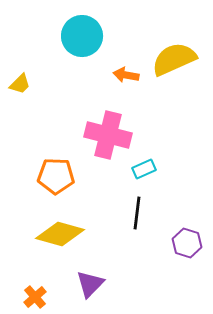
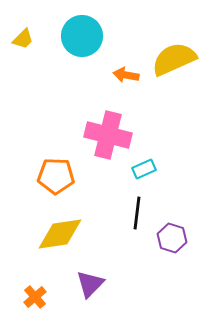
yellow trapezoid: moved 3 px right, 45 px up
yellow diamond: rotated 24 degrees counterclockwise
purple hexagon: moved 15 px left, 5 px up
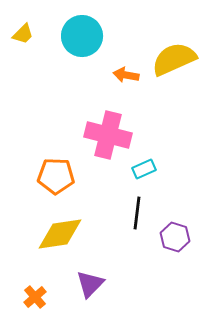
yellow trapezoid: moved 5 px up
purple hexagon: moved 3 px right, 1 px up
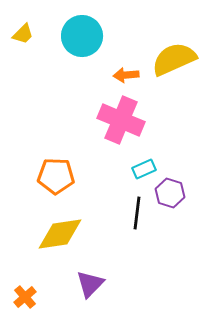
orange arrow: rotated 15 degrees counterclockwise
pink cross: moved 13 px right, 15 px up; rotated 9 degrees clockwise
purple hexagon: moved 5 px left, 44 px up
orange cross: moved 10 px left
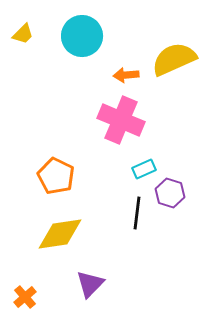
orange pentagon: rotated 24 degrees clockwise
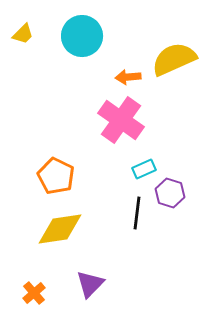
orange arrow: moved 2 px right, 2 px down
pink cross: rotated 12 degrees clockwise
yellow diamond: moved 5 px up
orange cross: moved 9 px right, 4 px up
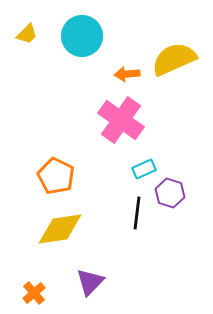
yellow trapezoid: moved 4 px right
orange arrow: moved 1 px left, 3 px up
purple triangle: moved 2 px up
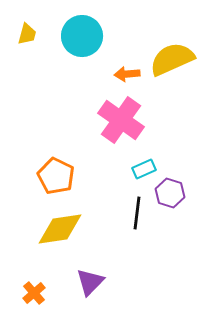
yellow trapezoid: rotated 30 degrees counterclockwise
yellow semicircle: moved 2 px left
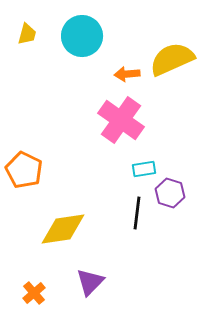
cyan rectangle: rotated 15 degrees clockwise
orange pentagon: moved 32 px left, 6 px up
yellow diamond: moved 3 px right
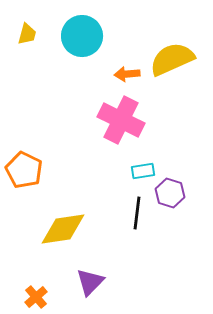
pink cross: rotated 9 degrees counterclockwise
cyan rectangle: moved 1 px left, 2 px down
orange cross: moved 2 px right, 4 px down
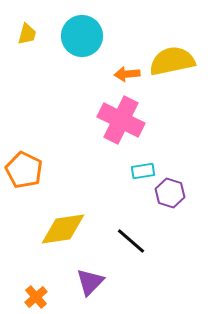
yellow semicircle: moved 2 px down; rotated 12 degrees clockwise
black line: moved 6 px left, 28 px down; rotated 56 degrees counterclockwise
